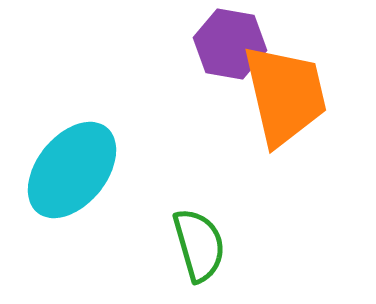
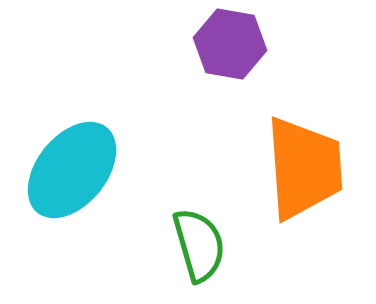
orange trapezoid: moved 19 px right, 73 px down; rotated 9 degrees clockwise
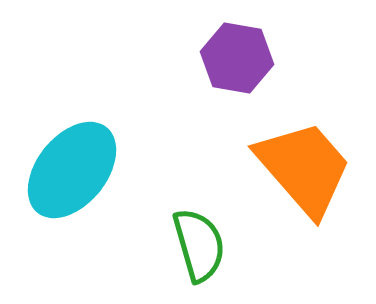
purple hexagon: moved 7 px right, 14 px down
orange trapezoid: rotated 37 degrees counterclockwise
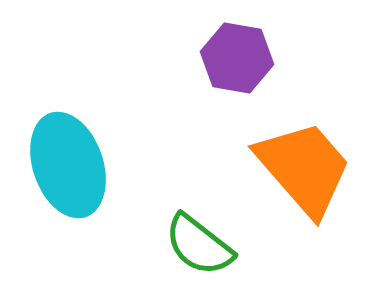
cyan ellipse: moved 4 px left, 5 px up; rotated 58 degrees counterclockwise
green semicircle: rotated 144 degrees clockwise
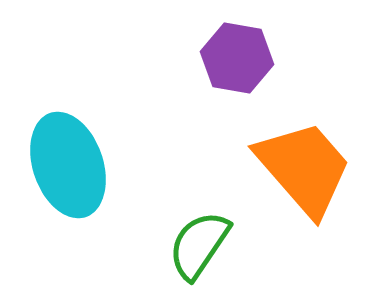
green semicircle: rotated 86 degrees clockwise
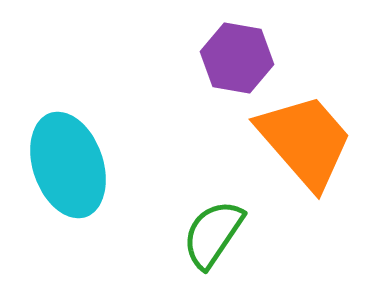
orange trapezoid: moved 1 px right, 27 px up
green semicircle: moved 14 px right, 11 px up
